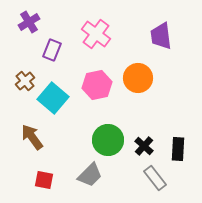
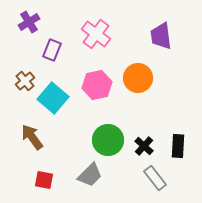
black rectangle: moved 3 px up
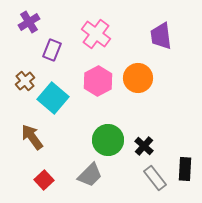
pink hexagon: moved 1 px right, 4 px up; rotated 16 degrees counterclockwise
black rectangle: moved 7 px right, 23 px down
red square: rotated 36 degrees clockwise
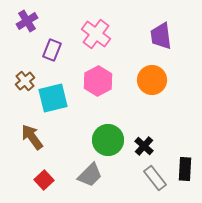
purple cross: moved 2 px left, 1 px up
orange circle: moved 14 px right, 2 px down
cyan square: rotated 36 degrees clockwise
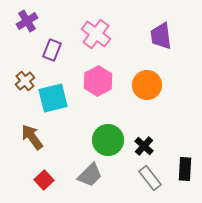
orange circle: moved 5 px left, 5 px down
gray rectangle: moved 5 px left
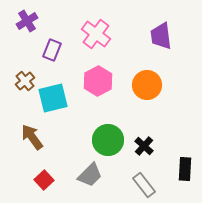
gray rectangle: moved 6 px left, 7 px down
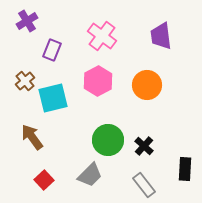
pink cross: moved 6 px right, 2 px down
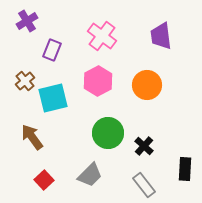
green circle: moved 7 px up
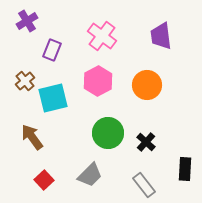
black cross: moved 2 px right, 4 px up
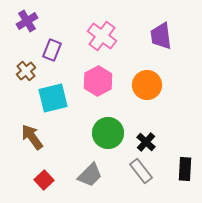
brown cross: moved 1 px right, 10 px up
gray rectangle: moved 3 px left, 14 px up
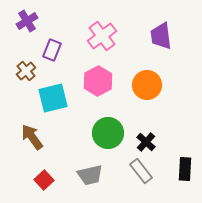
pink cross: rotated 16 degrees clockwise
gray trapezoid: rotated 32 degrees clockwise
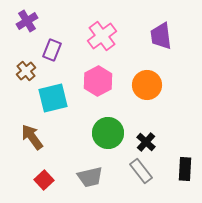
gray trapezoid: moved 2 px down
